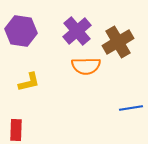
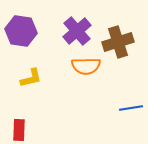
brown cross: rotated 12 degrees clockwise
yellow L-shape: moved 2 px right, 4 px up
red rectangle: moved 3 px right
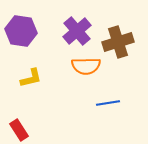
blue line: moved 23 px left, 5 px up
red rectangle: rotated 35 degrees counterclockwise
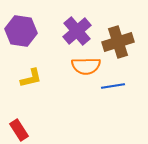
blue line: moved 5 px right, 17 px up
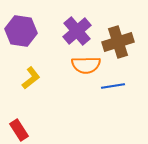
orange semicircle: moved 1 px up
yellow L-shape: rotated 25 degrees counterclockwise
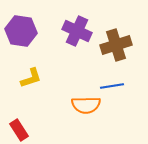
purple cross: rotated 24 degrees counterclockwise
brown cross: moved 2 px left, 3 px down
orange semicircle: moved 40 px down
yellow L-shape: rotated 20 degrees clockwise
blue line: moved 1 px left
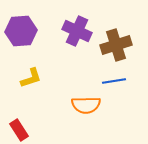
purple hexagon: rotated 12 degrees counterclockwise
blue line: moved 2 px right, 5 px up
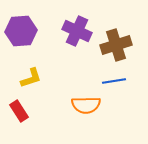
red rectangle: moved 19 px up
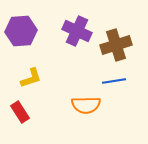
red rectangle: moved 1 px right, 1 px down
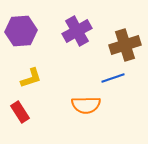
purple cross: rotated 36 degrees clockwise
brown cross: moved 9 px right
blue line: moved 1 px left, 3 px up; rotated 10 degrees counterclockwise
